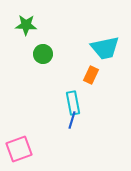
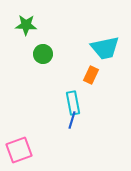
pink square: moved 1 px down
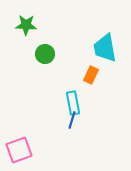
cyan trapezoid: rotated 92 degrees clockwise
green circle: moved 2 px right
